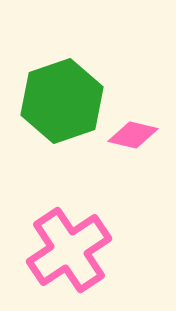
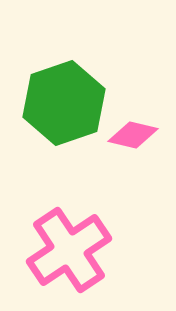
green hexagon: moved 2 px right, 2 px down
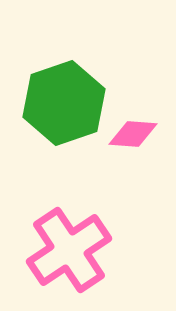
pink diamond: moved 1 px up; rotated 9 degrees counterclockwise
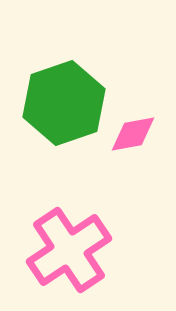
pink diamond: rotated 15 degrees counterclockwise
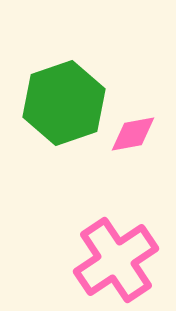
pink cross: moved 47 px right, 10 px down
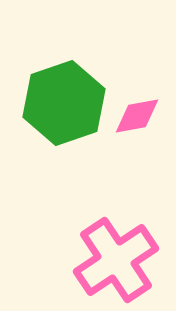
pink diamond: moved 4 px right, 18 px up
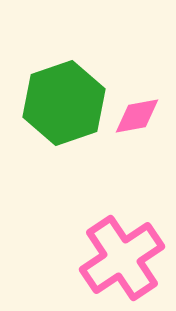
pink cross: moved 6 px right, 2 px up
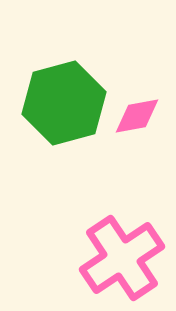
green hexagon: rotated 4 degrees clockwise
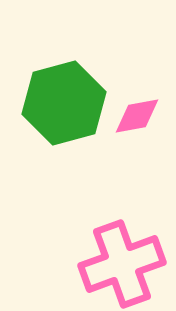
pink cross: moved 6 px down; rotated 14 degrees clockwise
